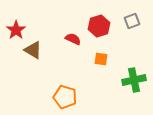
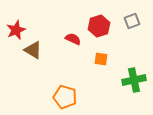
red star: rotated 12 degrees clockwise
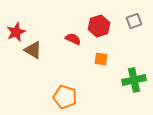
gray square: moved 2 px right
red star: moved 2 px down
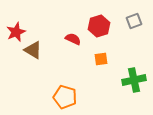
orange square: rotated 16 degrees counterclockwise
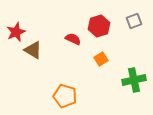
orange square: rotated 24 degrees counterclockwise
orange pentagon: moved 1 px up
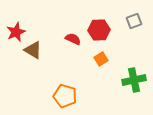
red hexagon: moved 4 px down; rotated 15 degrees clockwise
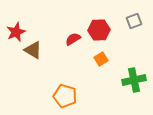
red semicircle: rotated 56 degrees counterclockwise
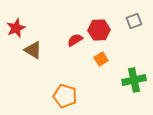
red star: moved 4 px up
red semicircle: moved 2 px right, 1 px down
